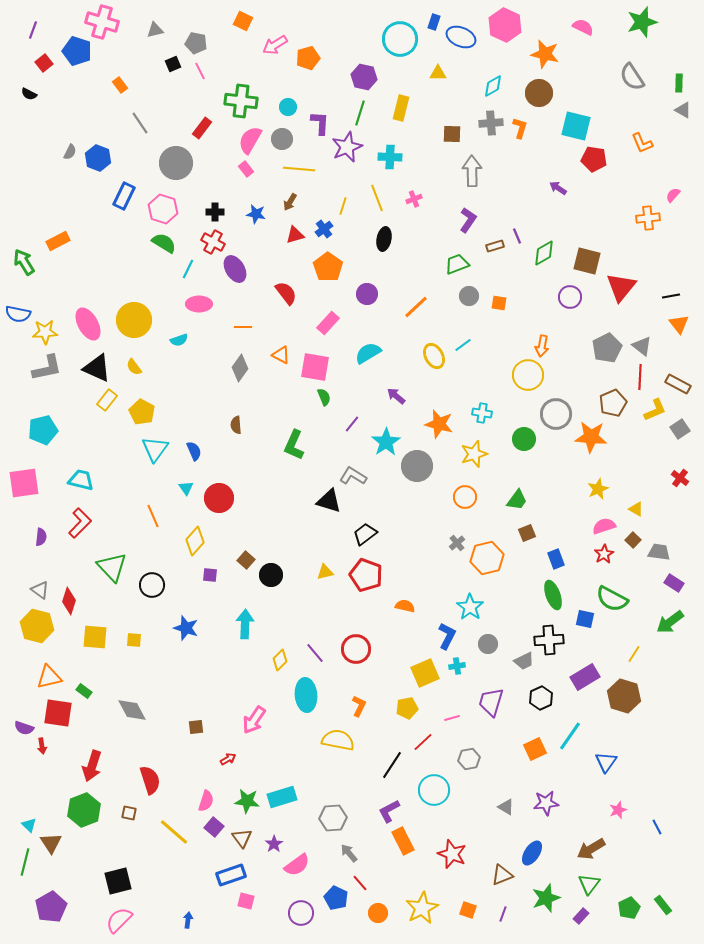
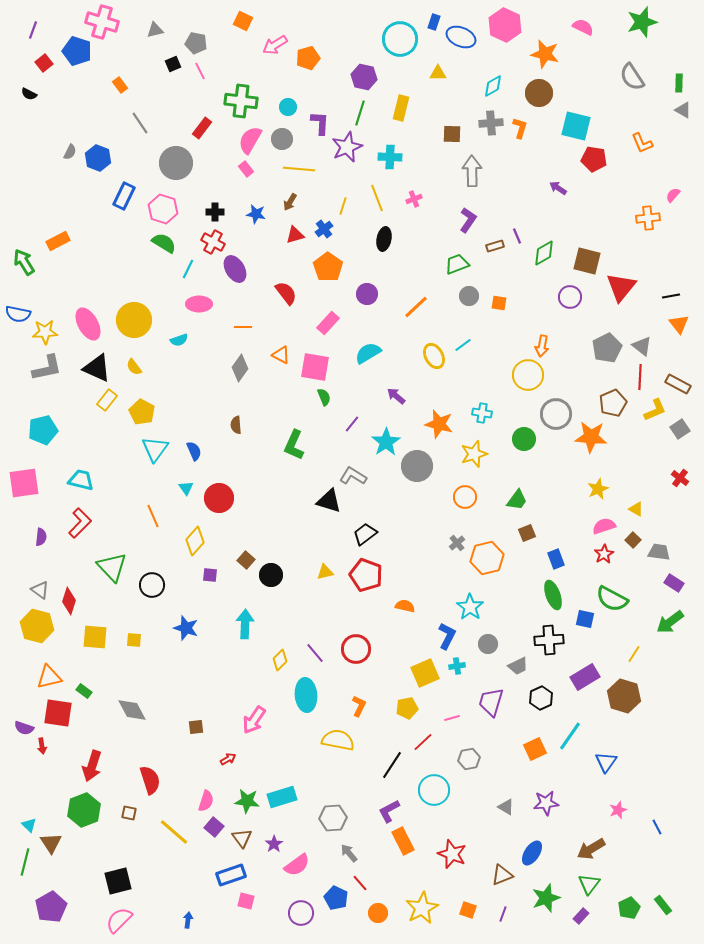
gray trapezoid at (524, 661): moved 6 px left, 5 px down
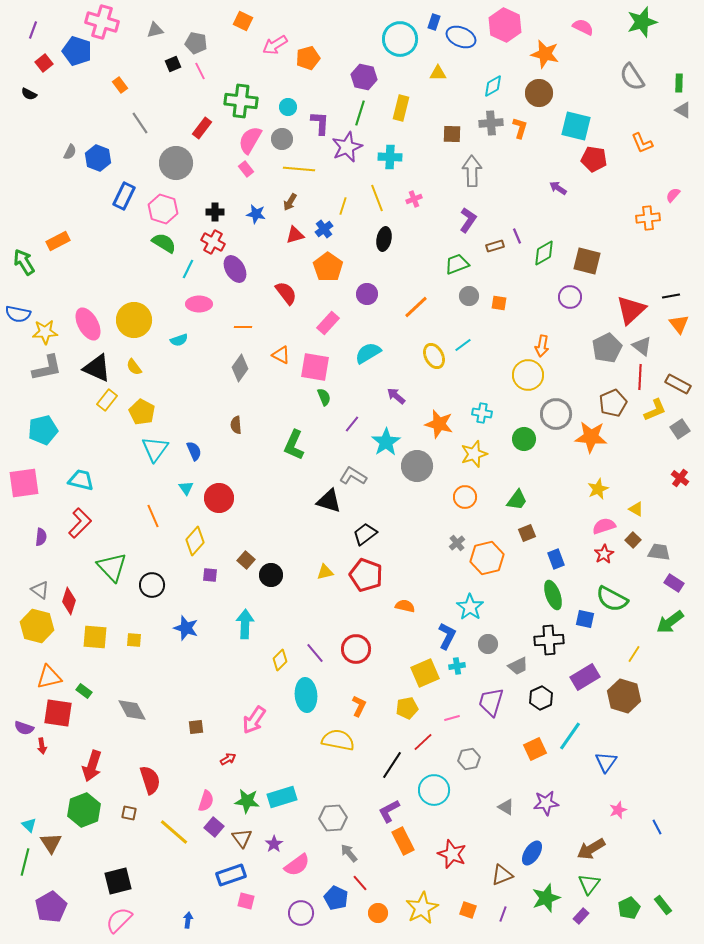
red triangle at (621, 287): moved 10 px right, 23 px down; rotated 8 degrees clockwise
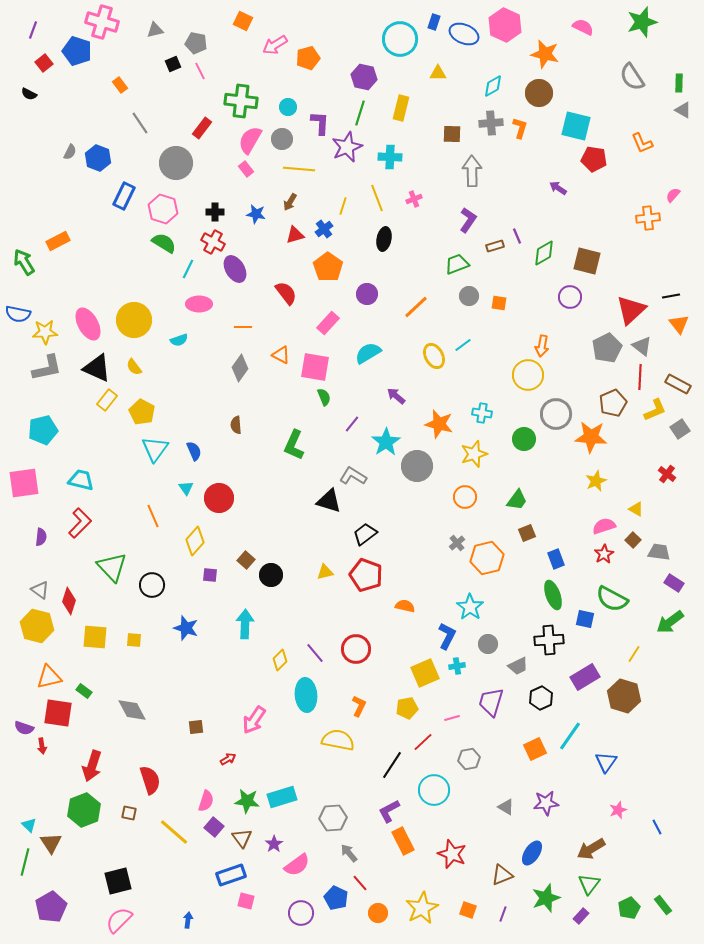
blue ellipse at (461, 37): moved 3 px right, 3 px up
red cross at (680, 478): moved 13 px left, 4 px up
yellow star at (598, 489): moved 2 px left, 8 px up
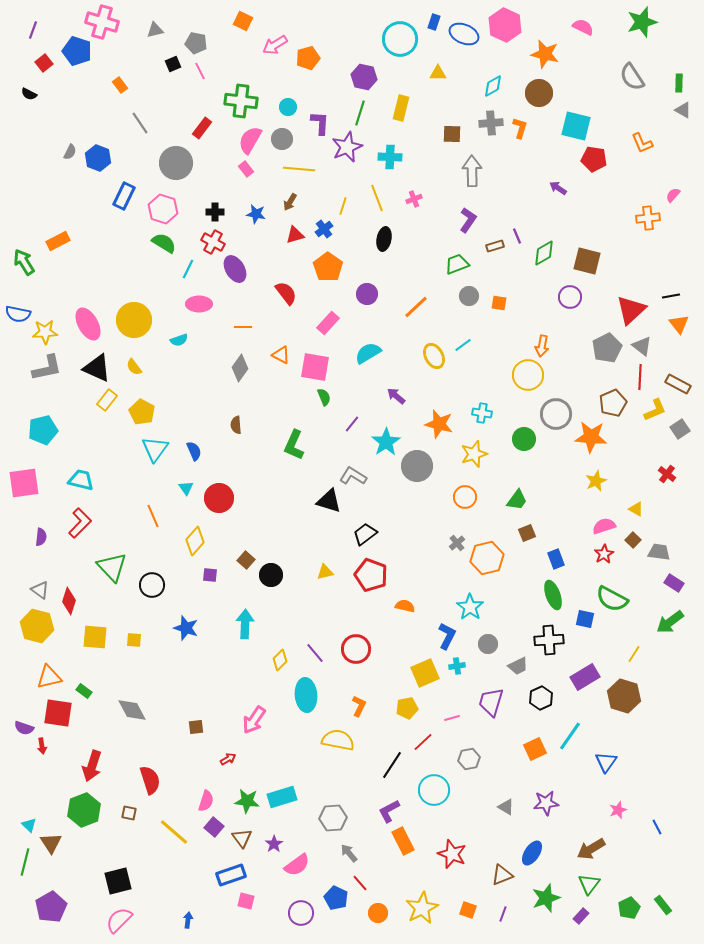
red pentagon at (366, 575): moved 5 px right
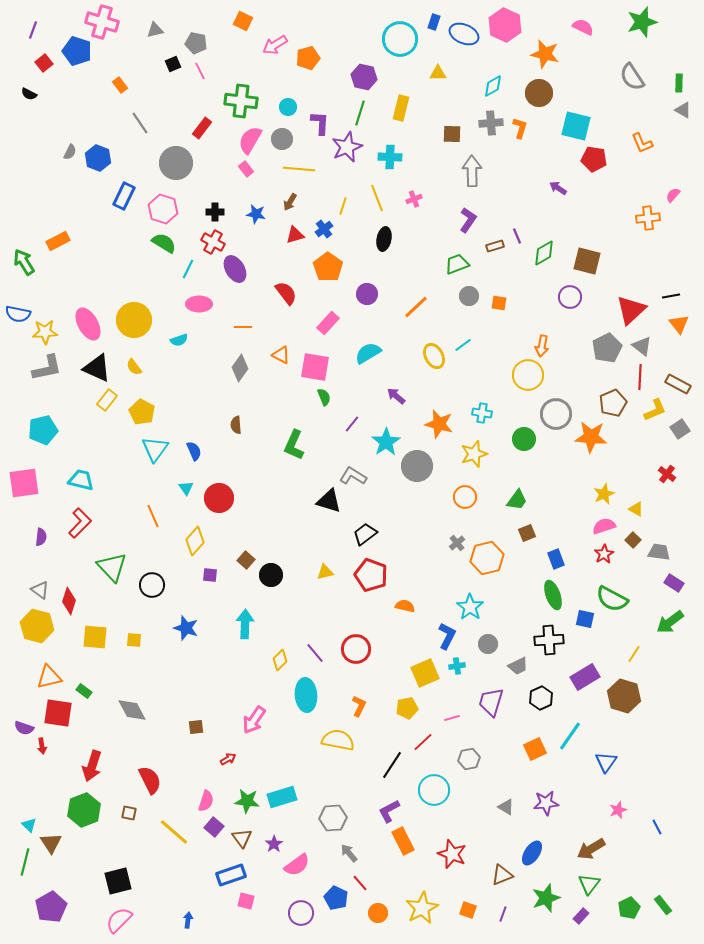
yellow star at (596, 481): moved 8 px right, 13 px down
red semicircle at (150, 780): rotated 8 degrees counterclockwise
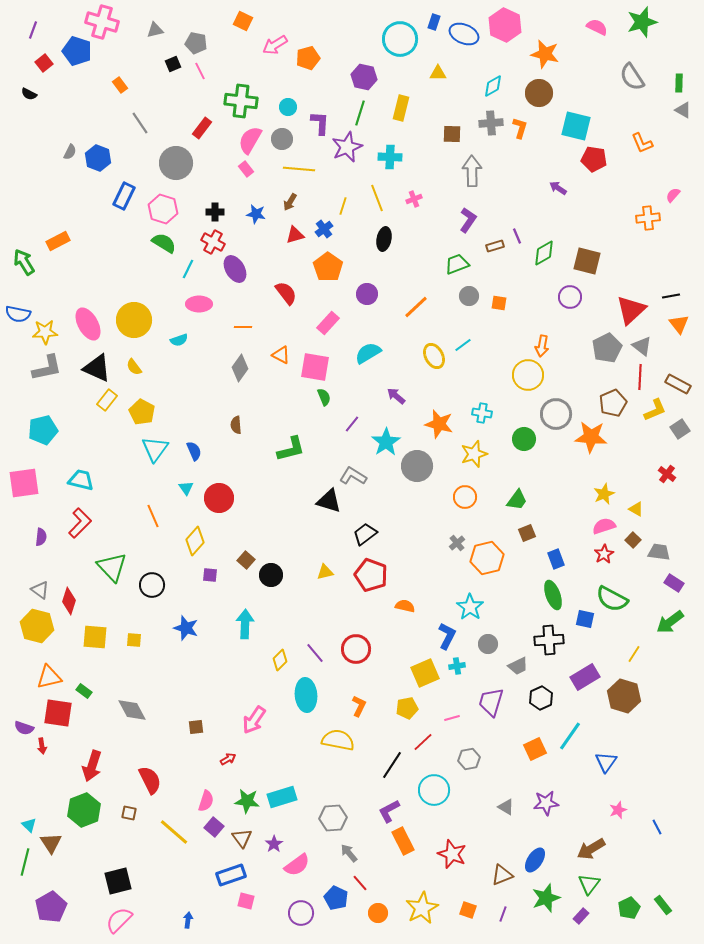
pink semicircle at (583, 27): moved 14 px right
green L-shape at (294, 445): moved 3 px left, 4 px down; rotated 128 degrees counterclockwise
blue ellipse at (532, 853): moved 3 px right, 7 px down
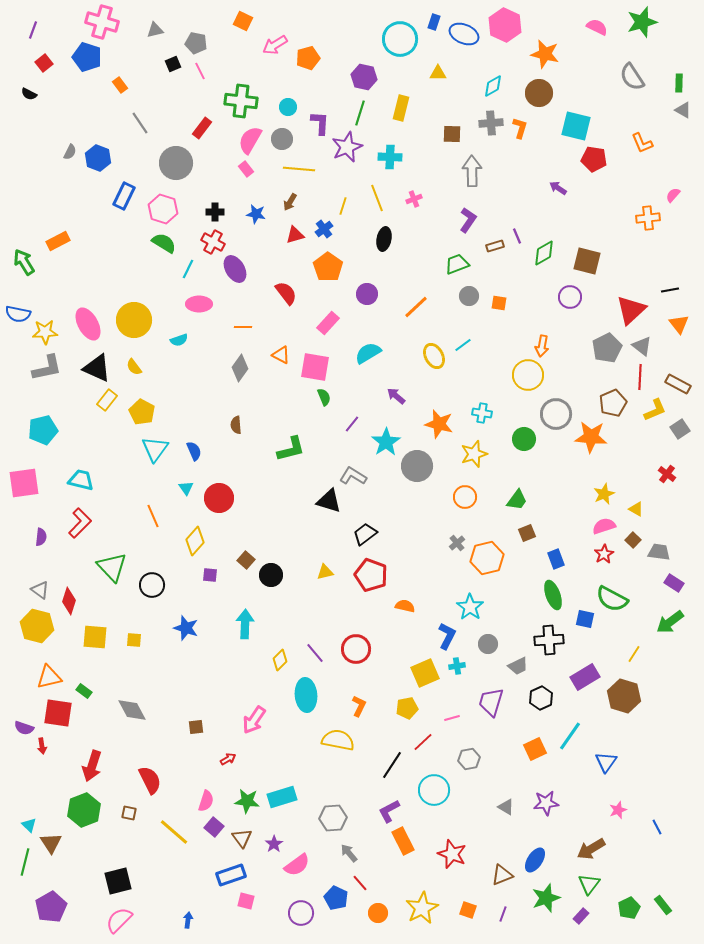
blue pentagon at (77, 51): moved 10 px right, 6 px down
black line at (671, 296): moved 1 px left, 6 px up
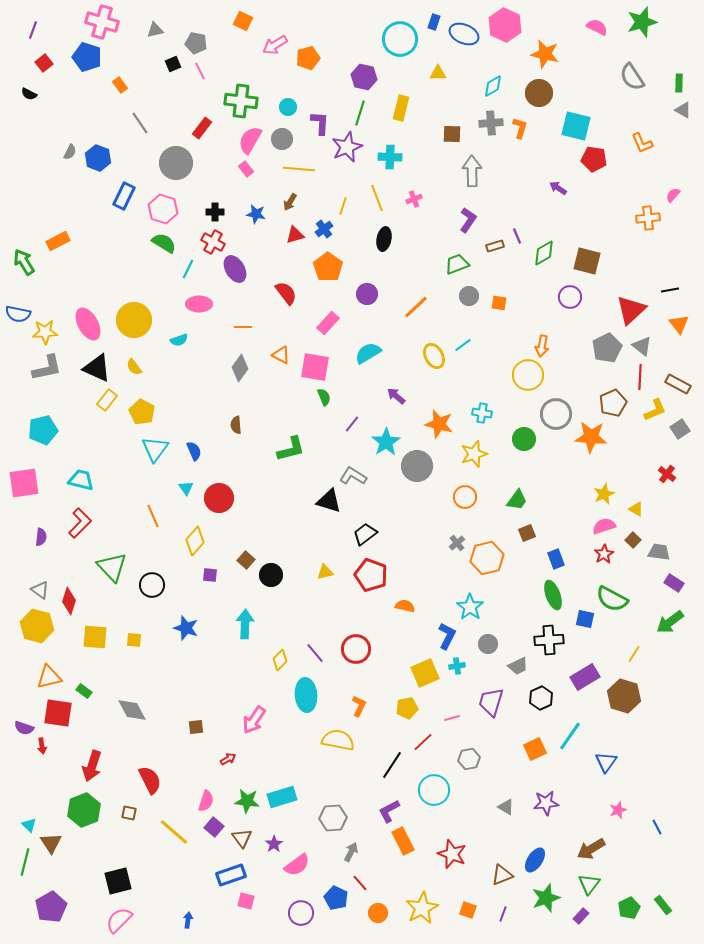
gray arrow at (349, 853): moved 2 px right, 1 px up; rotated 66 degrees clockwise
